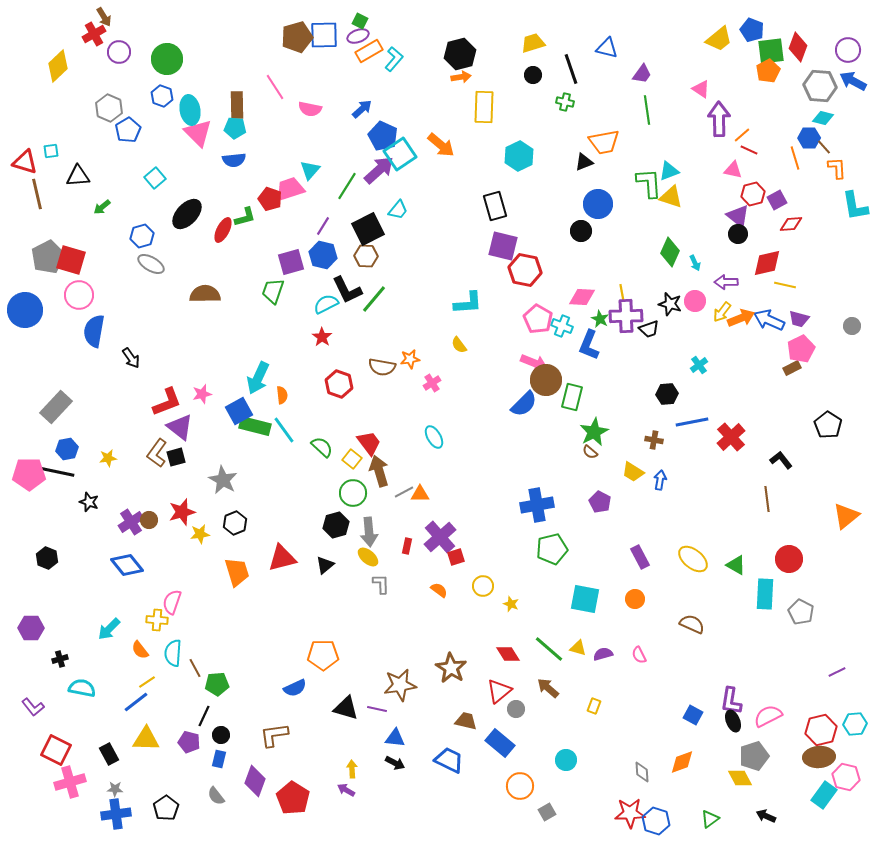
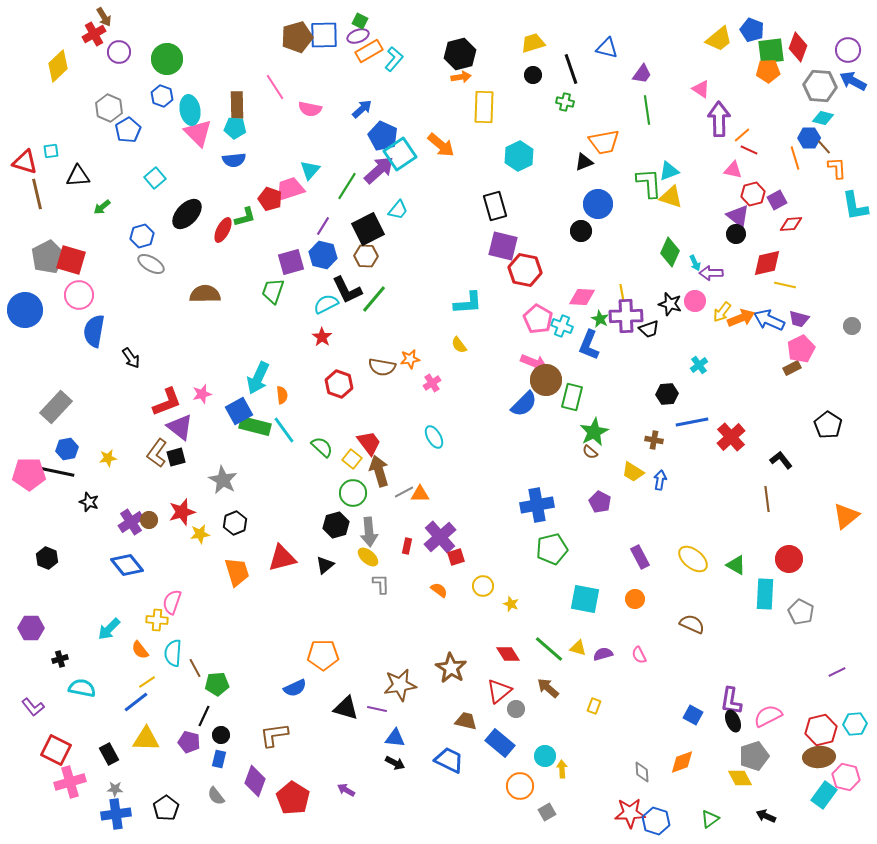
orange pentagon at (768, 71): rotated 25 degrees clockwise
black circle at (738, 234): moved 2 px left
purple arrow at (726, 282): moved 15 px left, 9 px up
cyan circle at (566, 760): moved 21 px left, 4 px up
yellow arrow at (352, 769): moved 210 px right
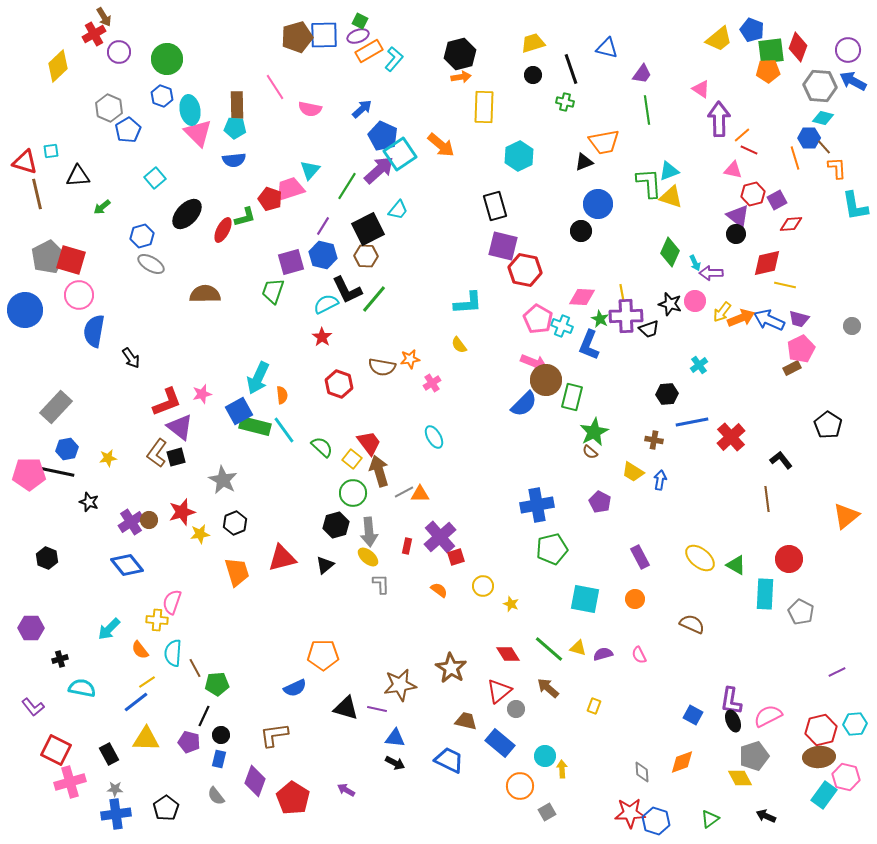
yellow ellipse at (693, 559): moved 7 px right, 1 px up
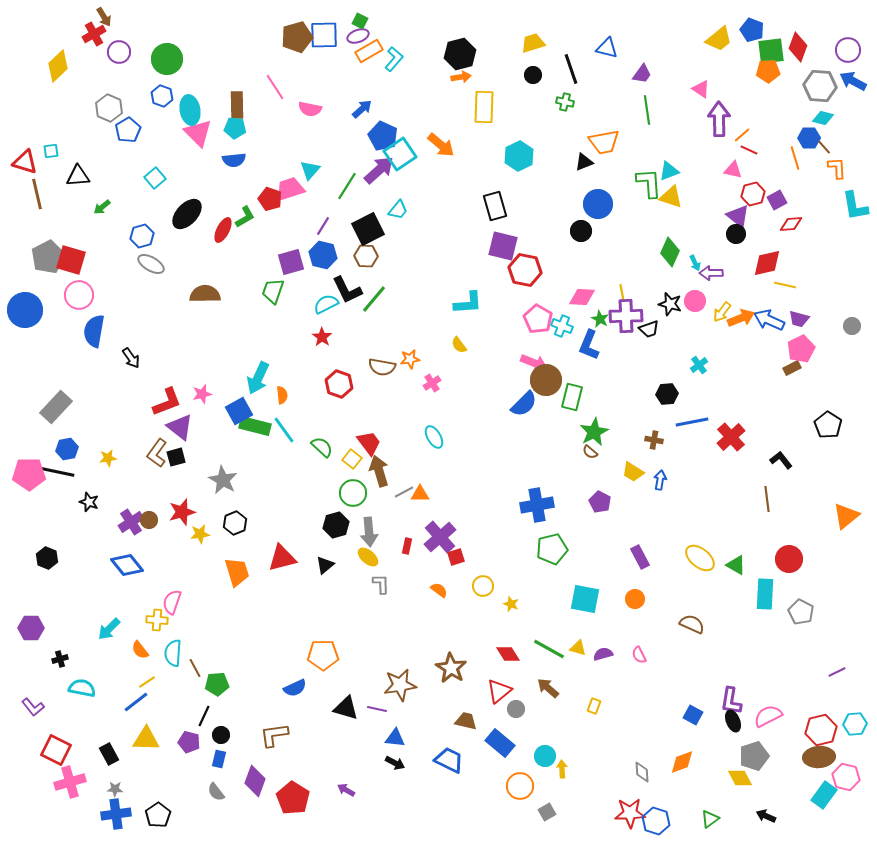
green L-shape at (245, 217): rotated 15 degrees counterclockwise
green line at (549, 649): rotated 12 degrees counterclockwise
gray semicircle at (216, 796): moved 4 px up
black pentagon at (166, 808): moved 8 px left, 7 px down
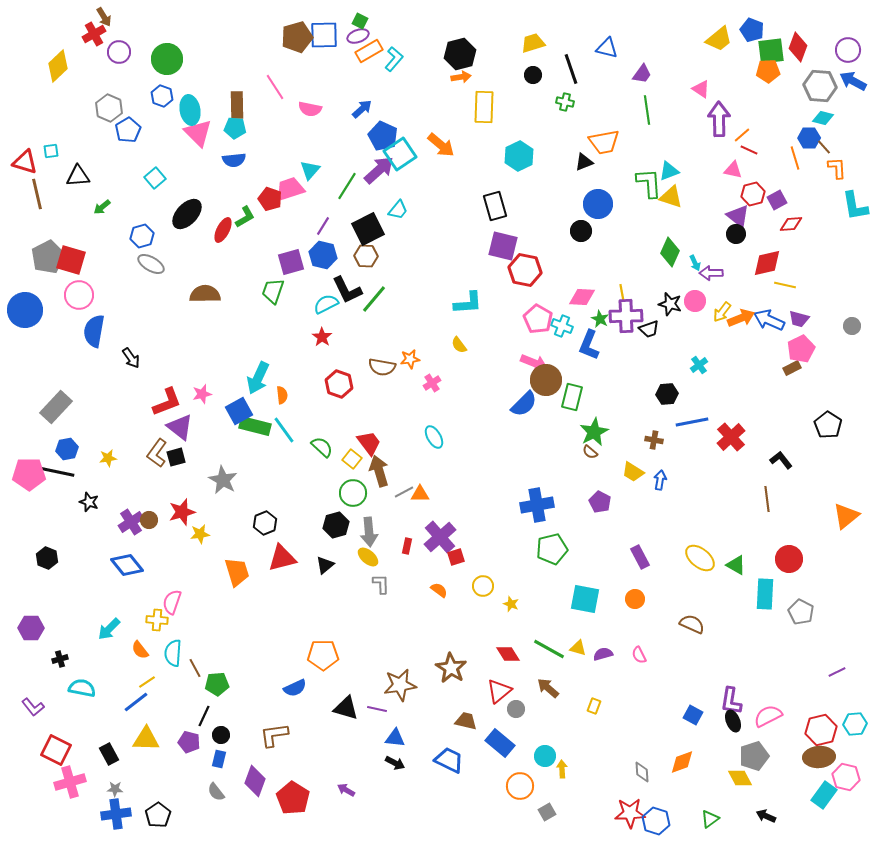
black hexagon at (235, 523): moved 30 px right
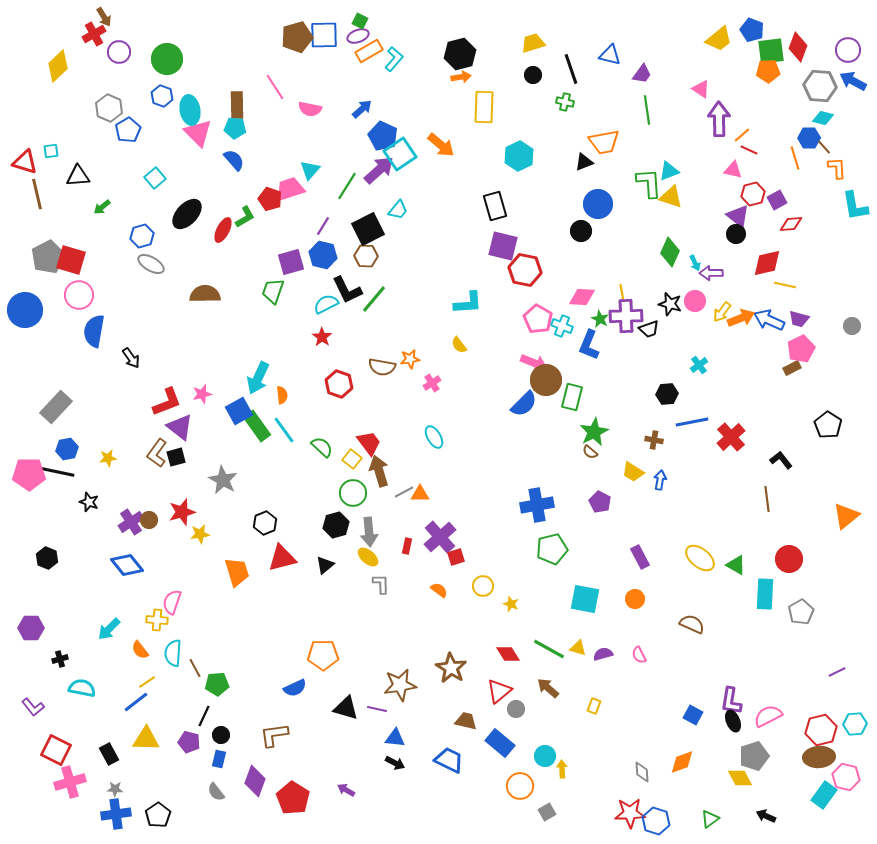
blue triangle at (607, 48): moved 3 px right, 7 px down
blue semicircle at (234, 160): rotated 125 degrees counterclockwise
green rectangle at (255, 426): moved 2 px right; rotated 40 degrees clockwise
gray pentagon at (801, 612): rotated 15 degrees clockwise
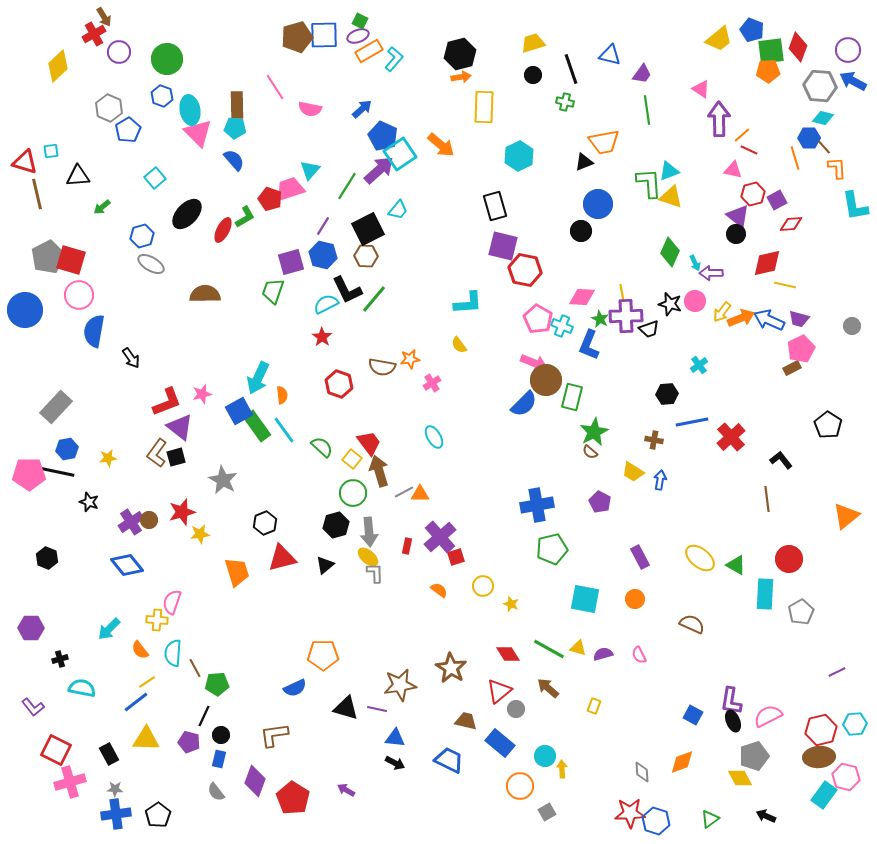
gray L-shape at (381, 584): moved 6 px left, 11 px up
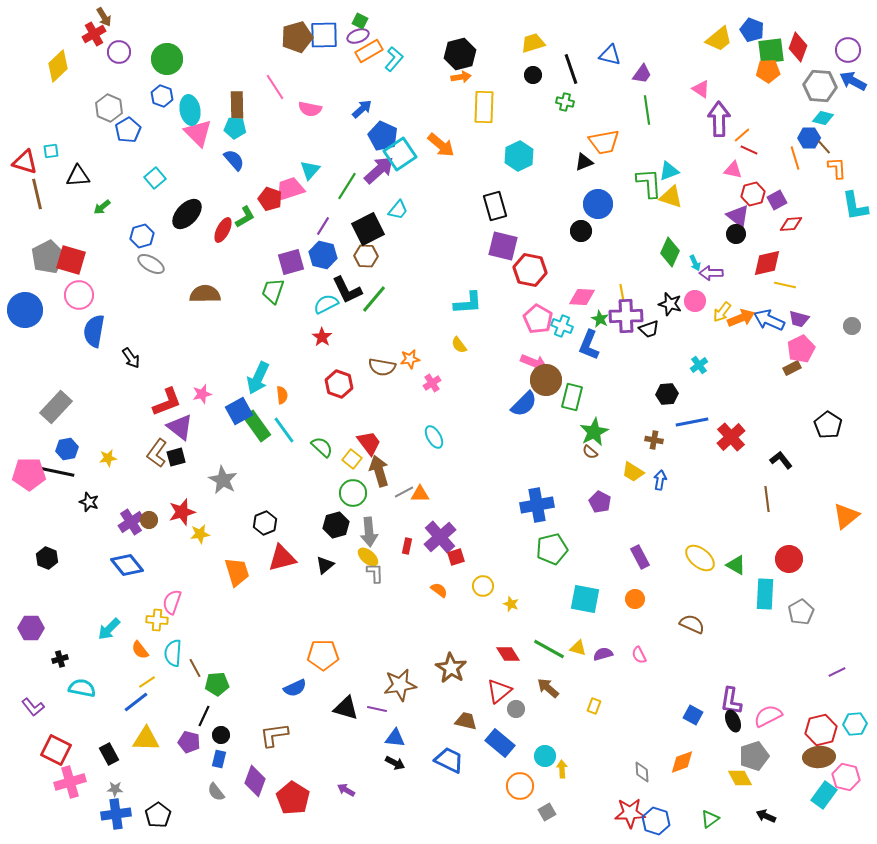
red hexagon at (525, 270): moved 5 px right
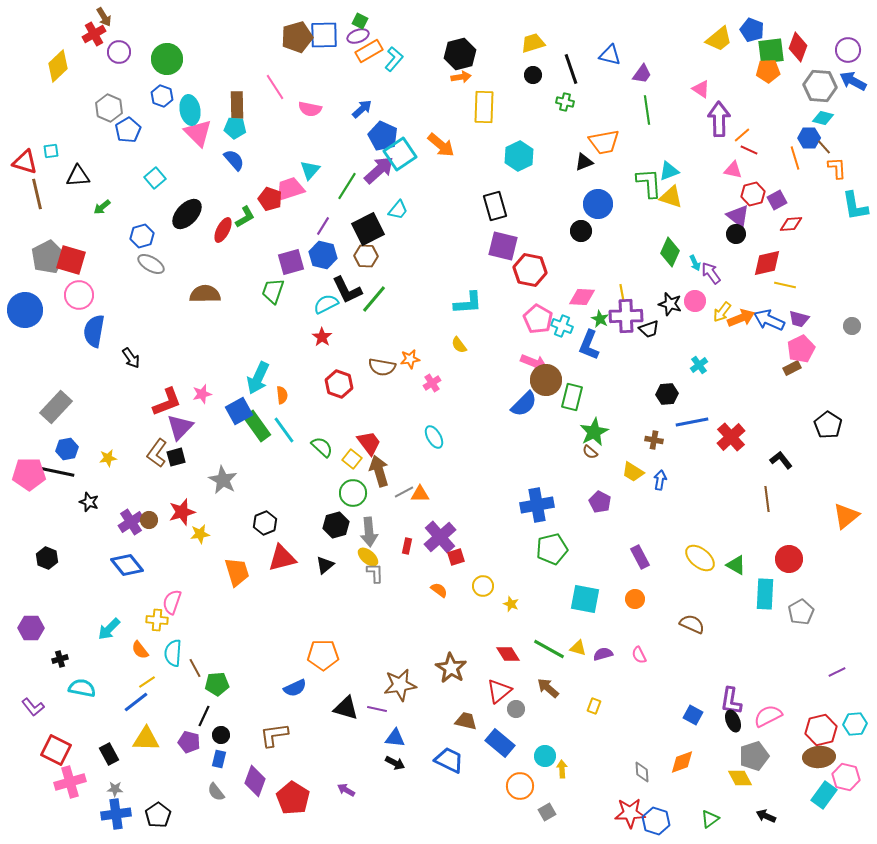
purple arrow at (711, 273): rotated 55 degrees clockwise
purple triangle at (180, 427): rotated 36 degrees clockwise
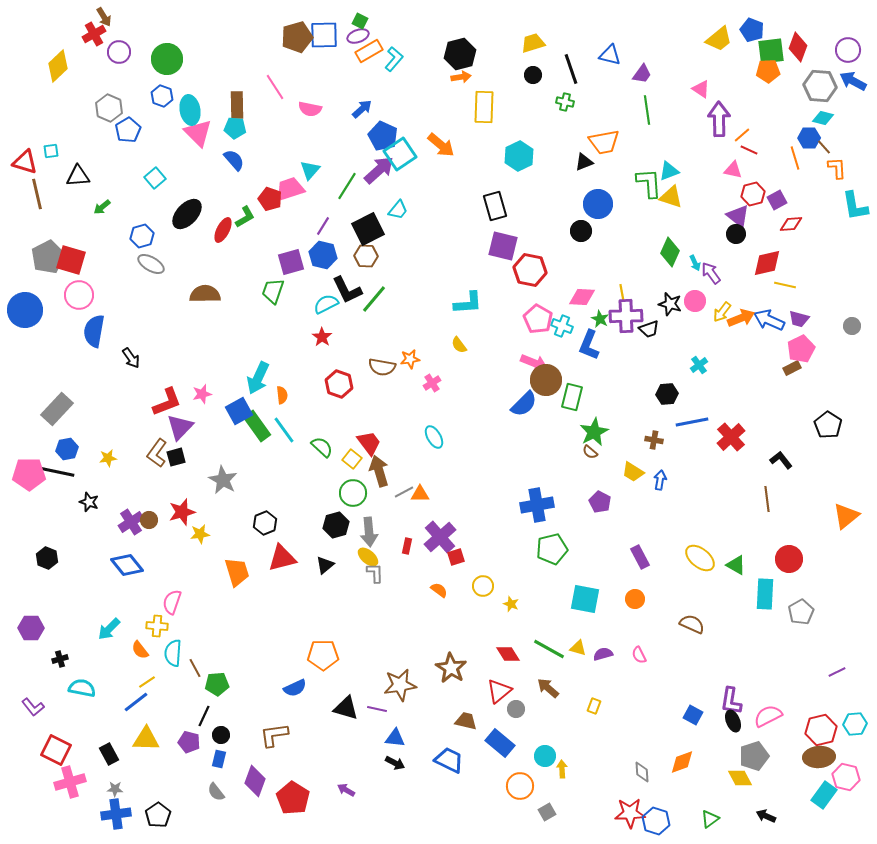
gray rectangle at (56, 407): moved 1 px right, 2 px down
yellow cross at (157, 620): moved 6 px down
